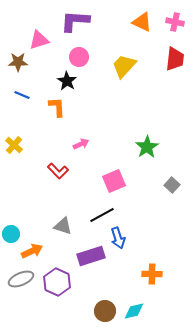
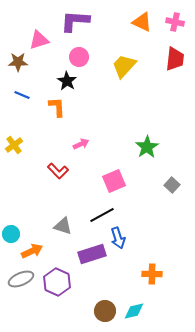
yellow cross: rotated 12 degrees clockwise
purple rectangle: moved 1 px right, 2 px up
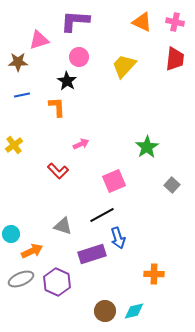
blue line: rotated 35 degrees counterclockwise
orange cross: moved 2 px right
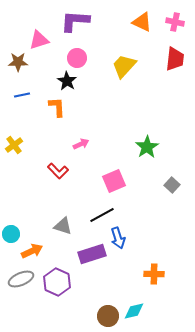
pink circle: moved 2 px left, 1 px down
brown circle: moved 3 px right, 5 px down
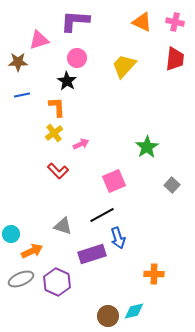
yellow cross: moved 40 px right, 12 px up
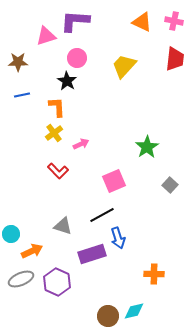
pink cross: moved 1 px left, 1 px up
pink triangle: moved 7 px right, 4 px up
gray square: moved 2 px left
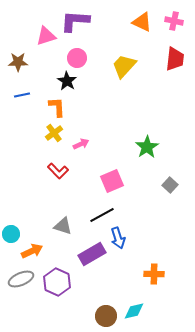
pink square: moved 2 px left
purple rectangle: rotated 12 degrees counterclockwise
brown circle: moved 2 px left
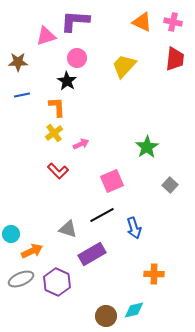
pink cross: moved 1 px left, 1 px down
gray triangle: moved 5 px right, 3 px down
blue arrow: moved 16 px right, 10 px up
cyan diamond: moved 1 px up
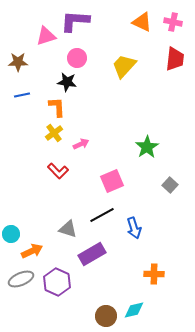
black star: moved 1 px down; rotated 24 degrees counterclockwise
